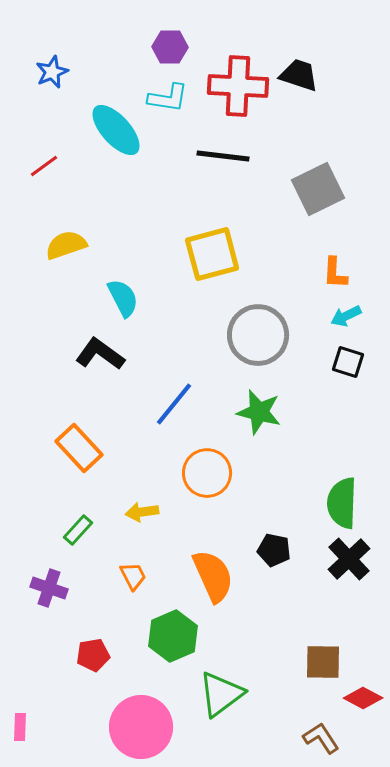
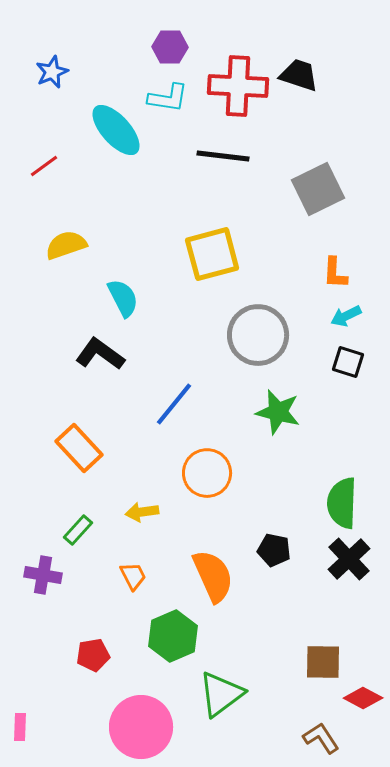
green star: moved 19 px right
purple cross: moved 6 px left, 13 px up; rotated 9 degrees counterclockwise
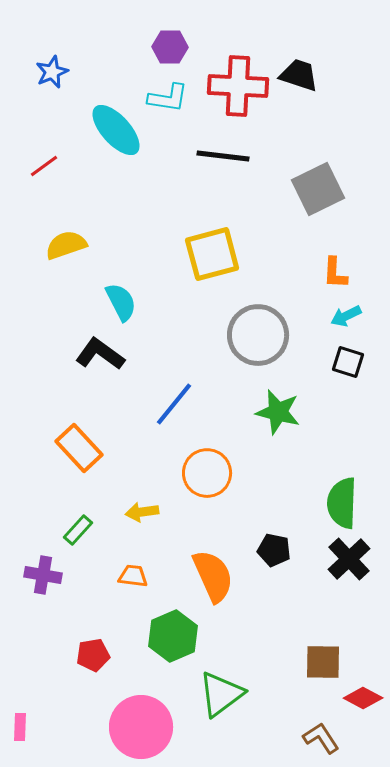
cyan semicircle: moved 2 px left, 4 px down
orange trapezoid: rotated 56 degrees counterclockwise
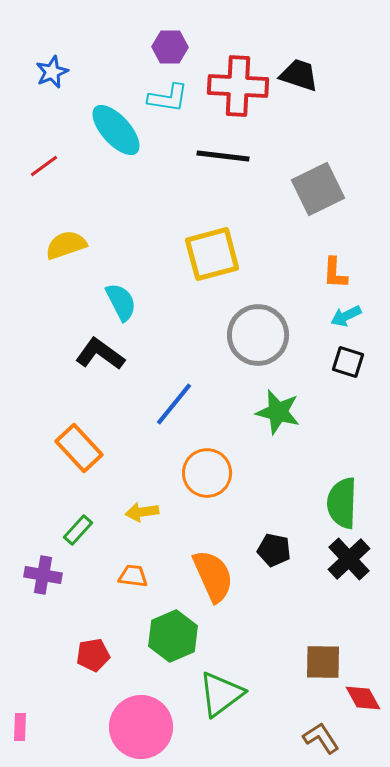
red diamond: rotated 33 degrees clockwise
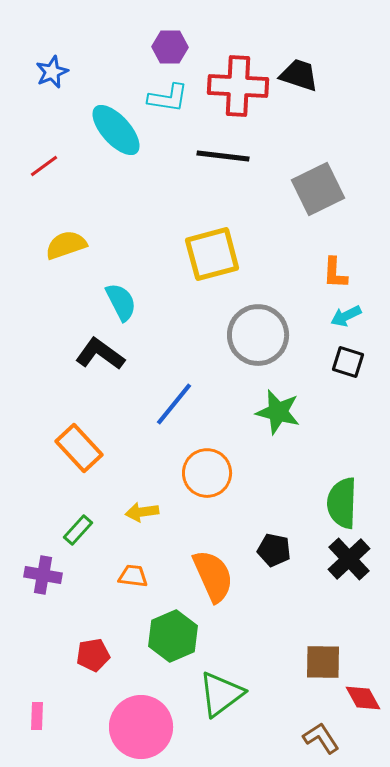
pink rectangle: moved 17 px right, 11 px up
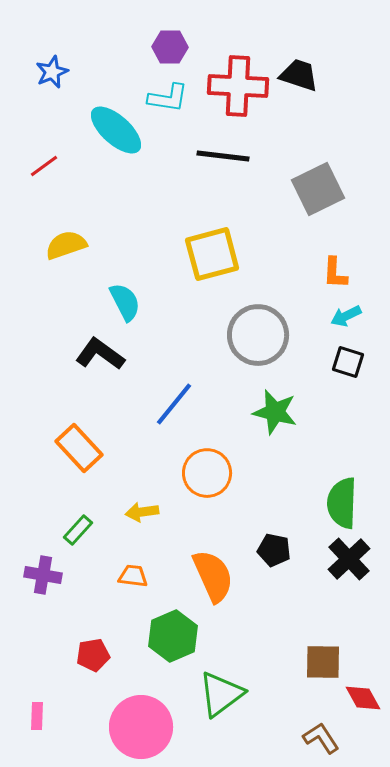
cyan ellipse: rotated 6 degrees counterclockwise
cyan semicircle: moved 4 px right
green star: moved 3 px left
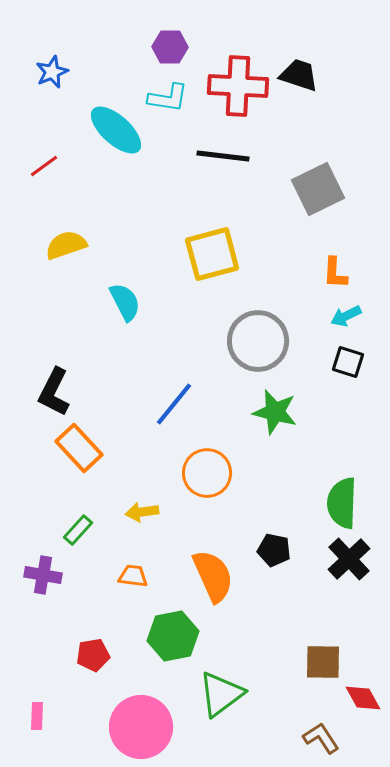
gray circle: moved 6 px down
black L-shape: moved 46 px left, 38 px down; rotated 99 degrees counterclockwise
green hexagon: rotated 12 degrees clockwise
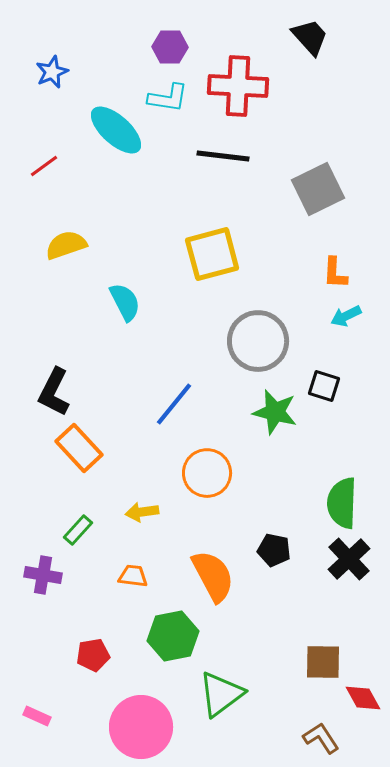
black trapezoid: moved 11 px right, 38 px up; rotated 30 degrees clockwise
black square: moved 24 px left, 24 px down
orange semicircle: rotated 4 degrees counterclockwise
pink rectangle: rotated 68 degrees counterclockwise
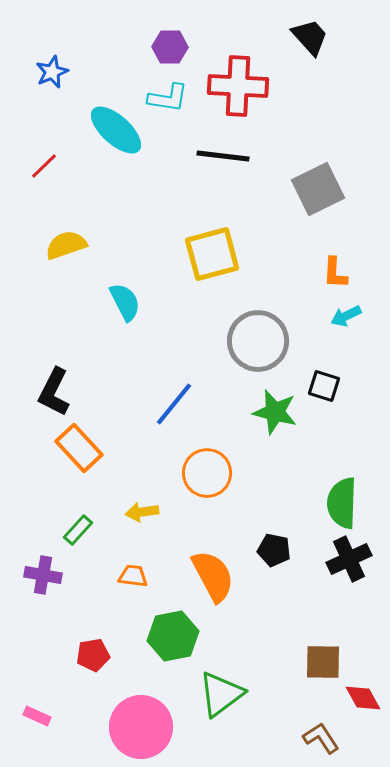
red line: rotated 8 degrees counterclockwise
black cross: rotated 18 degrees clockwise
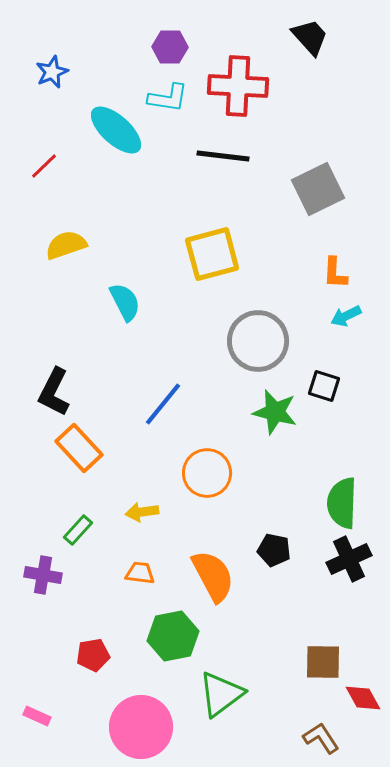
blue line: moved 11 px left
orange trapezoid: moved 7 px right, 3 px up
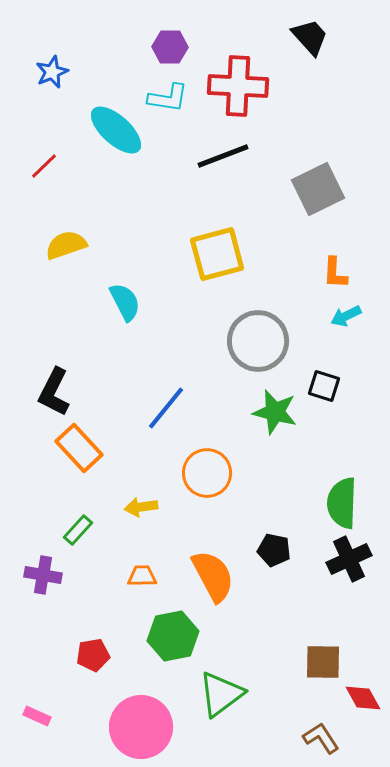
black line: rotated 28 degrees counterclockwise
yellow square: moved 5 px right
blue line: moved 3 px right, 4 px down
yellow arrow: moved 1 px left, 5 px up
orange trapezoid: moved 2 px right, 3 px down; rotated 8 degrees counterclockwise
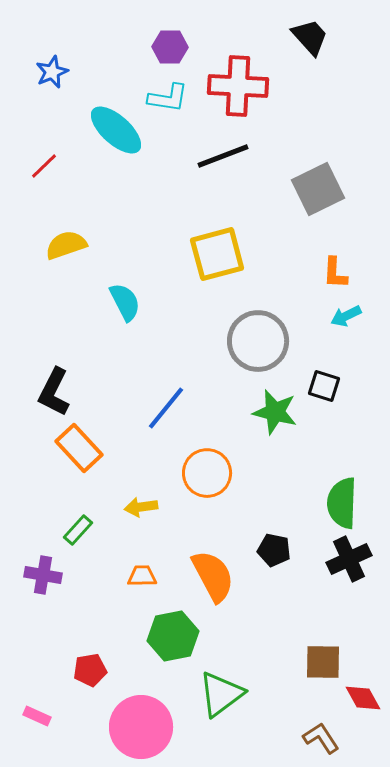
red pentagon: moved 3 px left, 15 px down
